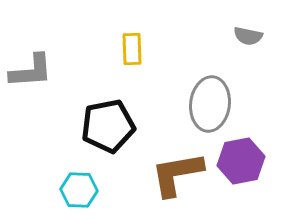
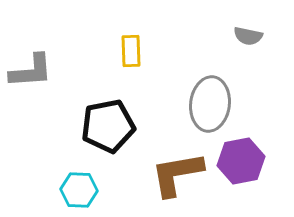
yellow rectangle: moved 1 px left, 2 px down
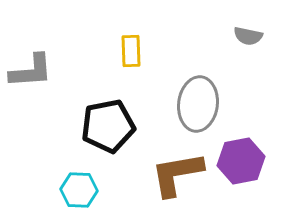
gray ellipse: moved 12 px left
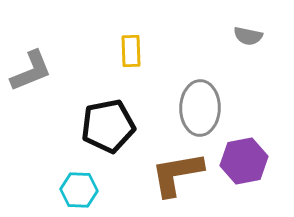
gray L-shape: rotated 18 degrees counterclockwise
gray ellipse: moved 2 px right, 4 px down; rotated 6 degrees counterclockwise
purple hexagon: moved 3 px right
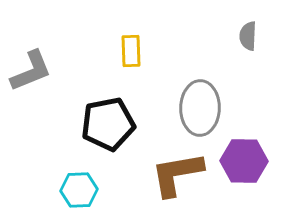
gray semicircle: rotated 80 degrees clockwise
black pentagon: moved 2 px up
purple hexagon: rotated 12 degrees clockwise
cyan hexagon: rotated 6 degrees counterclockwise
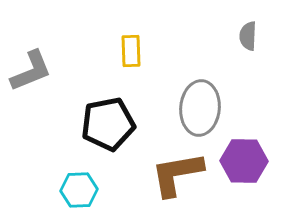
gray ellipse: rotated 4 degrees clockwise
